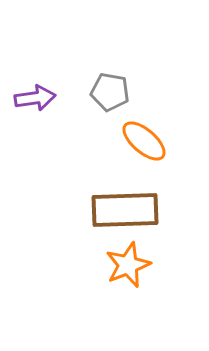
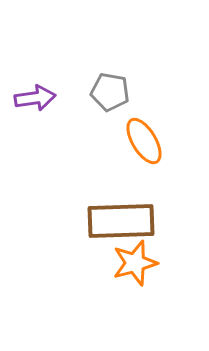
orange ellipse: rotated 18 degrees clockwise
brown rectangle: moved 4 px left, 11 px down
orange star: moved 7 px right, 2 px up; rotated 6 degrees clockwise
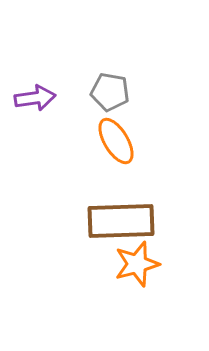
orange ellipse: moved 28 px left
orange star: moved 2 px right, 1 px down
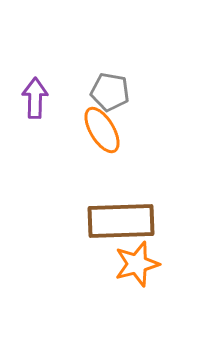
purple arrow: rotated 81 degrees counterclockwise
orange ellipse: moved 14 px left, 11 px up
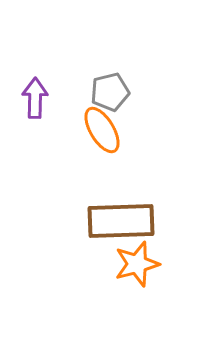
gray pentagon: rotated 24 degrees counterclockwise
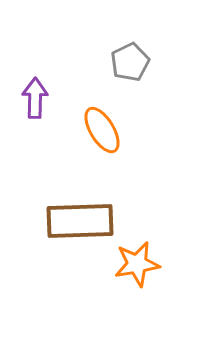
gray pentagon: moved 20 px right, 30 px up; rotated 12 degrees counterclockwise
brown rectangle: moved 41 px left
orange star: rotated 6 degrees clockwise
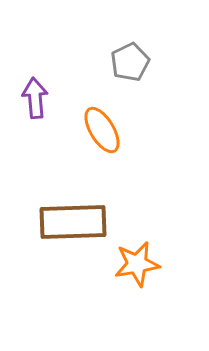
purple arrow: rotated 6 degrees counterclockwise
brown rectangle: moved 7 px left, 1 px down
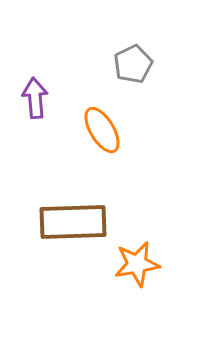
gray pentagon: moved 3 px right, 2 px down
